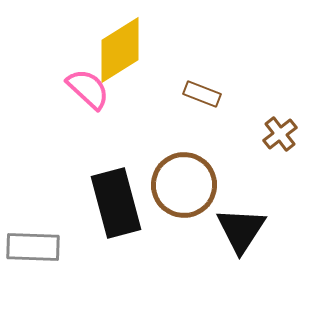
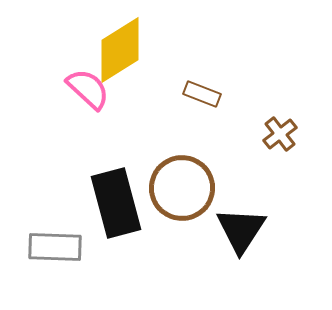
brown circle: moved 2 px left, 3 px down
gray rectangle: moved 22 px right
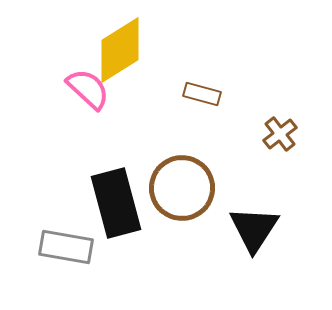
brown rectangle: rotated 6 degrees counterclockwise
black triangle: moved 13 px right, 1 px up
gray rectangle: moved 11 px right; rotated 8 degrees clockwise
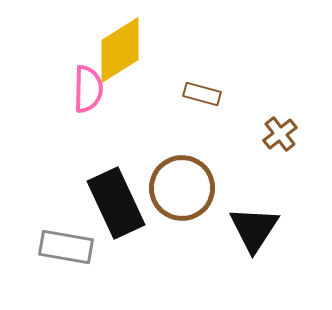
pink semicircle: rotated 48 degrees clockwise
black rectangle: rotated 10 degrees counterclockwise
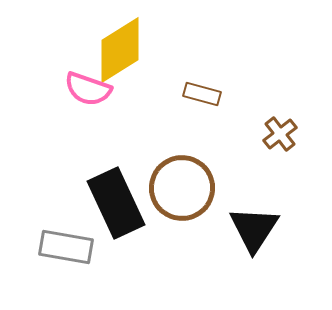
pink semicircle: rotated 108 degrees clockwise
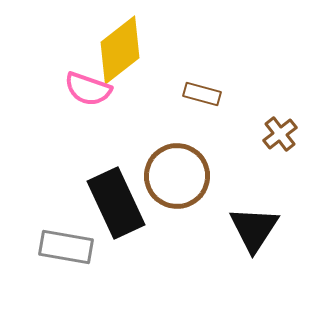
yellow diamond: rotated 6 degrees counterclockwise
brown circle: moved 5 px left, 12 px up
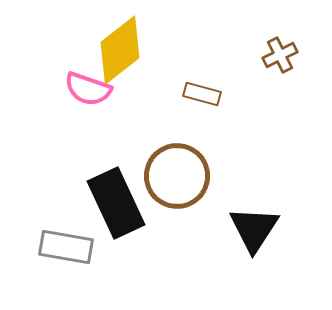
brown cross: moved 79 px up; rotated 12 degrees clockwise
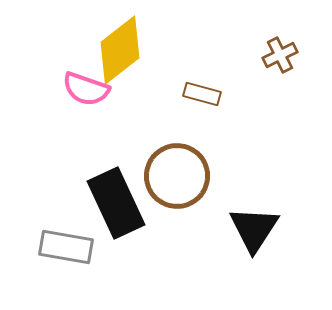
pink semicircle: moved 2 px left
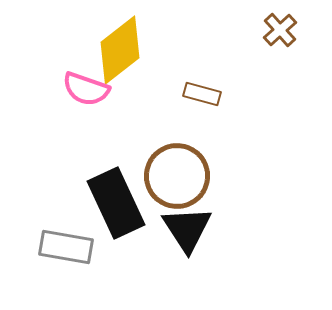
brown cross: moved 25 px up; rotated 16 degrees counterclockwise
black triangle: moved 67 px left; rotated 6 degrees counterclockwise
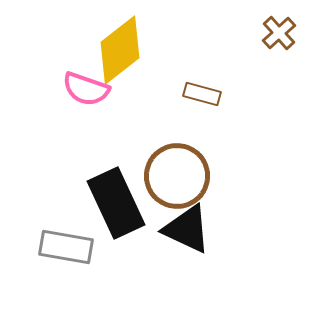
brown cross: moved 1 px left, 3 px down
black triangle: rotated 32 degrees counterclockwise
